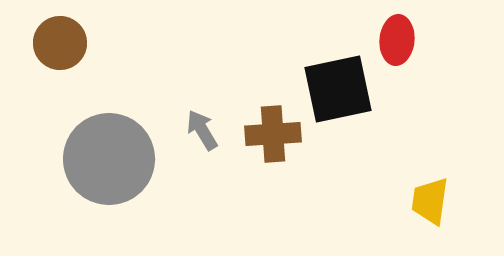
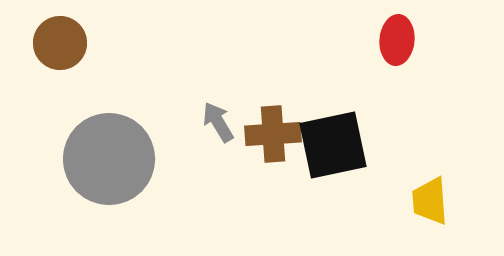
black square: moved 5 px left, 56 px down
gray arrow: moved 16 px right, 8 px up
yellow trapezoid: rotated 12 degrees counterclockwise
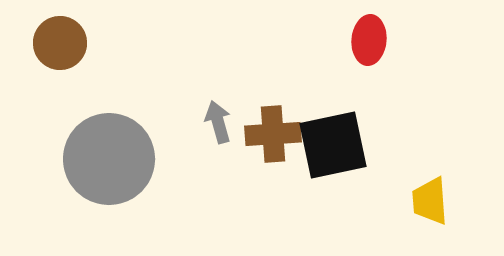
red ellipse: moved 28 px left
gray arrow: rotated 15 degrees clockwise
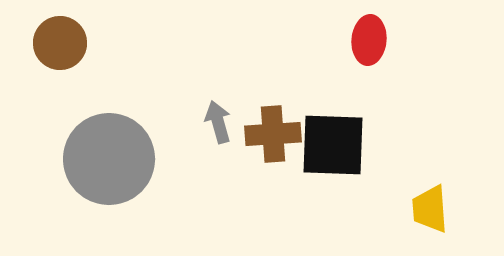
black square: rotated 14 degrees clockwise
yellow trapezoid: moved 8 px down
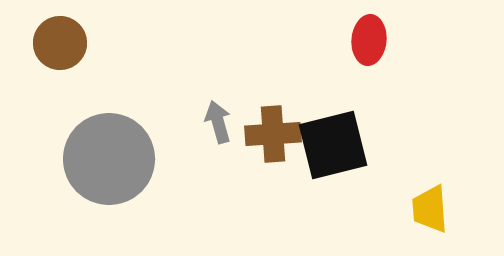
black square: rotated 16 degrees counterclockwise
